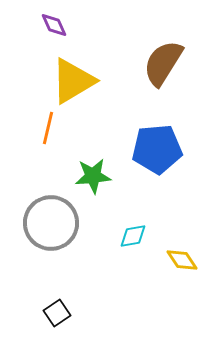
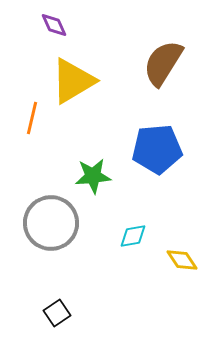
orange line: moved 16 px left, 10 px up
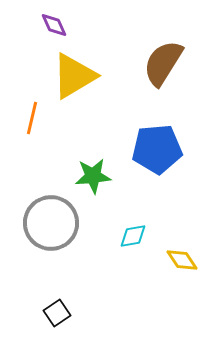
yellow triangle: moved 1 px right, 5 px up
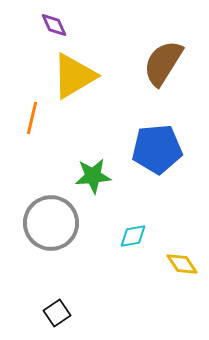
yellow diamond: moved 4 px down
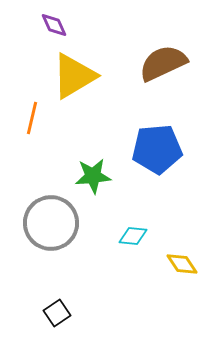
brown semicircle: rotated 33 degrees clockwise
cyan diamond: rotated 16 degrees clockwise
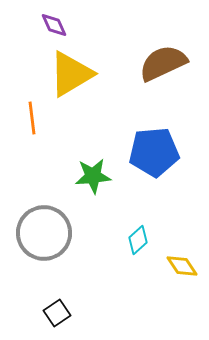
yellow triangle: moved 3 px left, 2 px up
orange line: rotated 20 degrees counterclockwise
blue pentagon: moved 3 px left, 3 px down
gray circle: moved 7 px left, 10 px down
cyan diamond: moved 5 px right, 4 px down; rotated 48 degrees counterclockwise
yellow diamond: moved 2 px down
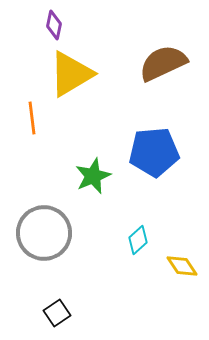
purple diamond: rotated 36 degrees clockwise
green star: rotated 18 degrees counterclockwise
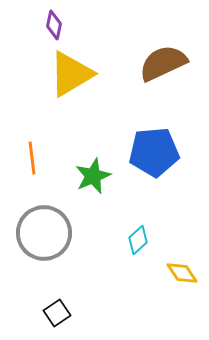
orange line: moved 40 px down
yellow diamond: moved 7 px down
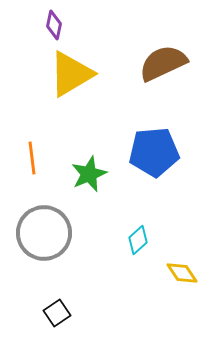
green star: moved 4 px left, 2 px up
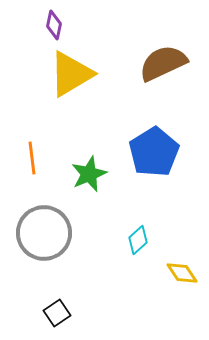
blue pentagon: rotated 27 degrees counterclockwise
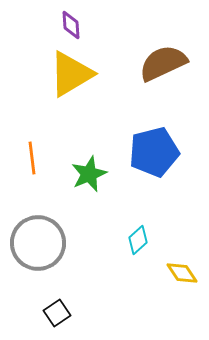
purple diamond: moved 17 px right; rotated 16 degrees counterclockwise
blue pentagon: rotated 18 degrees clockwise
gray circle: moved 6 px left, 10 px down
